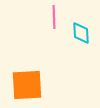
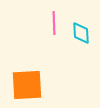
pink line: moved 6 px down
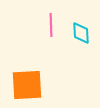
pink line: moved 3 px left, 2 px down
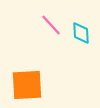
pink line: rotated 40 degrees counterclockwise
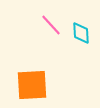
orange square: moved 5 px right
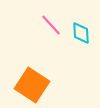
orange square: rotated 36 degrees clockwise
